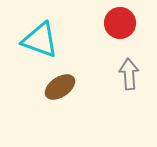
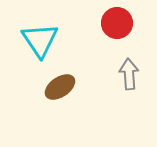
red circle: moved 3 px left
cyan triangle: rotated 36 degrees clockwise
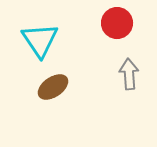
brown ellipse: moved 7 px left
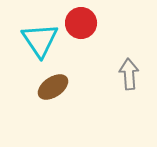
red circle: moved 36 px left
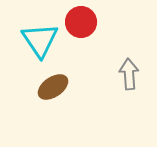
red circle: moved 1 px up
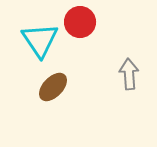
red circle: moved 1 px left
brown ellipse: rotated 12 degrees counterclockwise
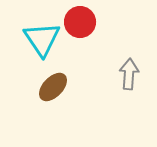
cyan triangle: moved 2 px right, 1 px up
gray arrow: rotated 8 degrees clockwise
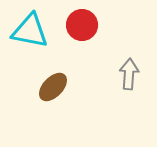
red circle: moved 2 px right, 3 px down
cyan triangle: moved 12 px left, 8 px up; rotated 45 degrees counterclockwise
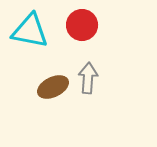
gray arrow: moved 41 px left, 4 px down
brown ellipse: rotated 20 degrees clockwise
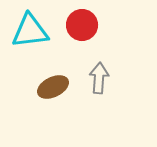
cyan triangle: rotated 18 degrees counterclockwise
gray arrow: moved 11 px right
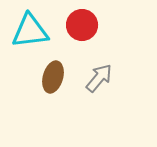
gray arrow: rotated 36 degrees clockwise
brown ellipse: moved 10 px up; rotated 48 degrees counterclockwise
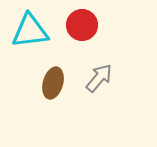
brown ellipse: moved 6 px down
